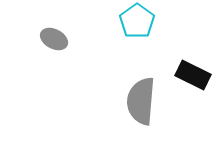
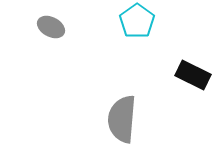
gray ellipse: moved 3 px left, 12 px up
gray semicircle: moved 19 px left, 18 px down
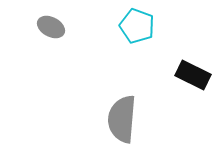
cyan pentagon: moved 5 px down; rotated 16 degrees counterclockwise
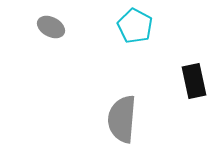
cyan pentagon: moved 2 px left; rotated 8 degrees clockwise
black rectangle: moved 1 px right, 6 px down; rotated 52 degrees clockwise
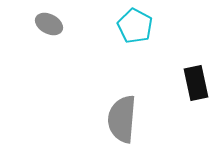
gray ellipse: moved 2 px left, 3 px up
black rectangle: moved 2 px right, 2 px down
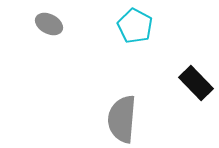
black rectangle: rotated 32 degrees counterclockwise
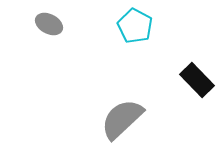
black rectangle: moved 1 px right, 3 px up
gray semicircle: rotated 42 degrees clockwise
